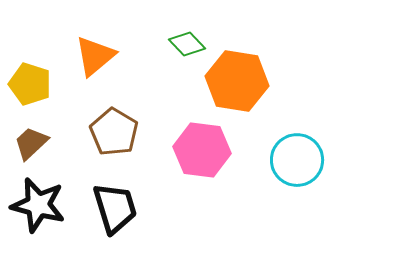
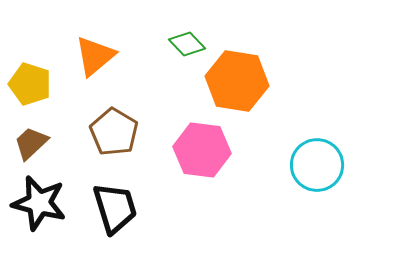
cyan circle: moved 20 px right, 5 px down
black star: moved 1 px right, 2 px up
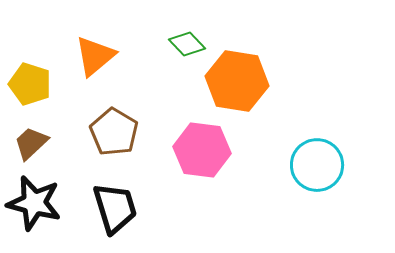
black star: moved 5 px left
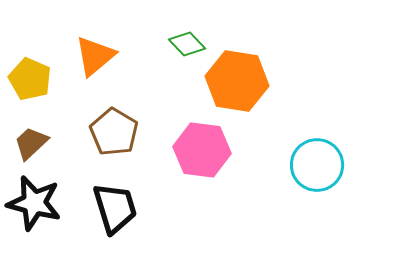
yellow pentagon: moved 5 px up; rotated 6 degrees clockwise
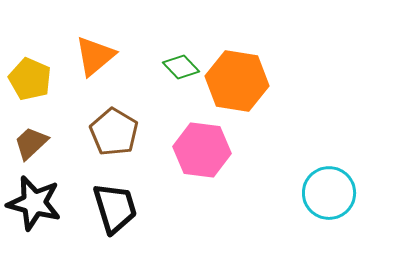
green diamond: moved 6 px left, 23 px down
cyan circle: moved 12 px right, 28 px down
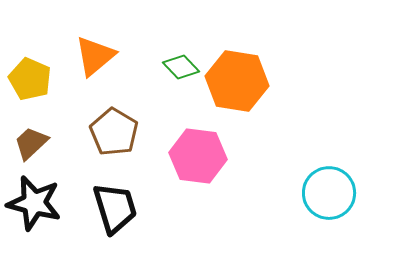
pink hexagon: moved 4 px left, 6 px down
